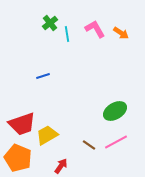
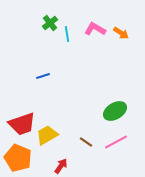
pink L-shape: rotated 30 degrees counterclockwise
brown line: moved 3 px left, 3 px up
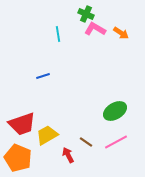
green cross: moved 36 px right, 9 px up; rotated 28 degrees counterclockwise
cyan line: moved 9 px left
red arrow: moved 7 px right, 11 px up; rotated 63 degrees counterclockwise
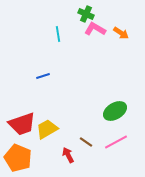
yellow trapezoid: moved 6 px up
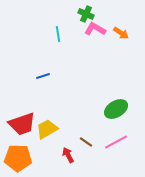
green ellipse: moved 1 px right, 2 px up
orange pentagon: rotated 20 degrees counterclockwise
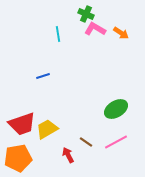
orange pentagon: rotated 12 degrees counterclockwise
